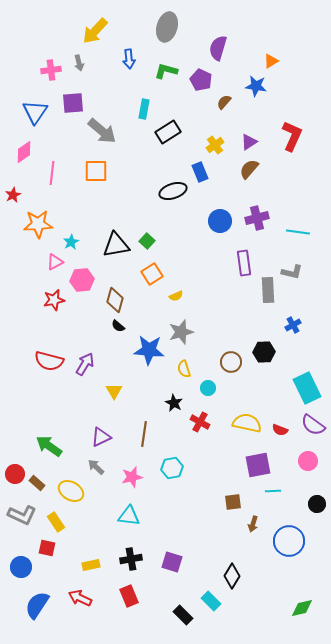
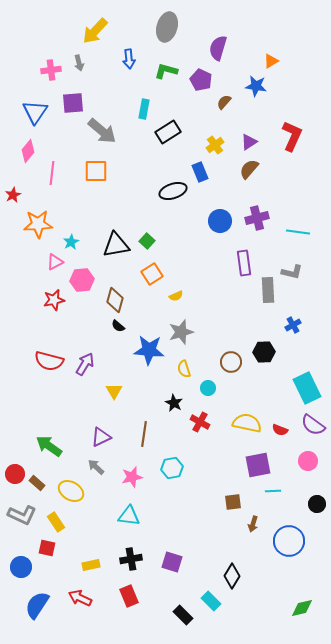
pink diamond at (24, 152): moved 4 px right, 1 px up; rotated 15 degrees counterclockwise
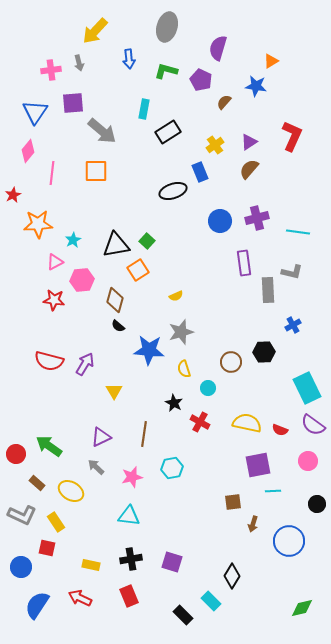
cyan star at (71, 242): moved 2 px right, 2 px up
orange square at (152, 274): moved 14 px left, 4 px up
red star at (54, 300): rotated 20 degrees clockwise
red circle at (15, 474): moved 1 px right, 20 px up
yellow rectangle at (91, 565): rotated 24 degrees clockwise
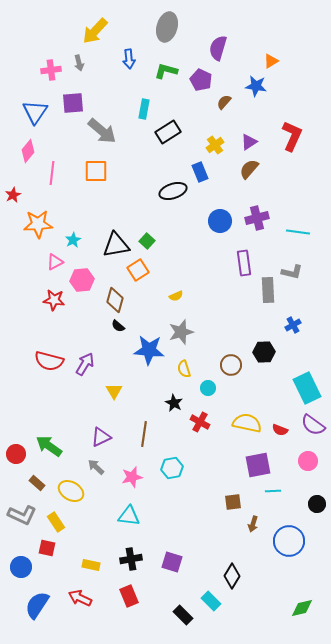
brown circle at (231, 362): moved 3 px down
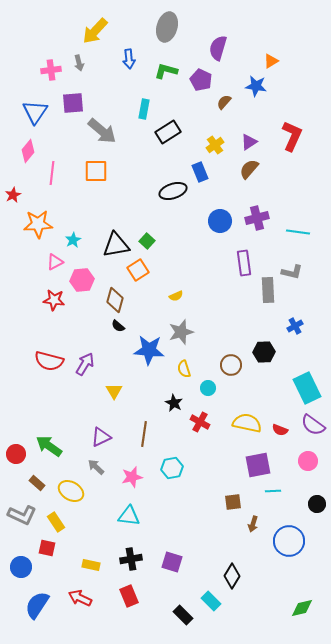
blue cross at (293, 325): moved 2 px right, 1 px down
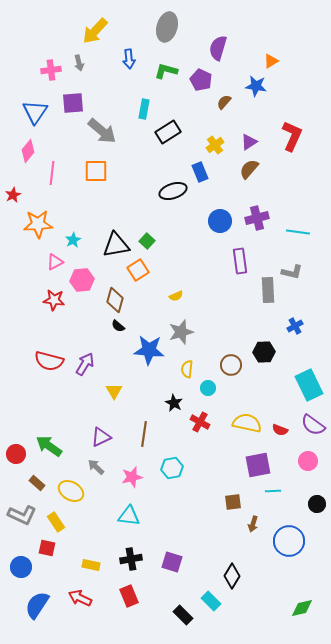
purple rectangle at (244, 263): moved 4 px left, 2 px up
yellow semicircle at (184, 369): moved 3 px right; rotated 24 degrees clockwise
cyan rectangle at (307, 388): moved 2 px right, 3 px up
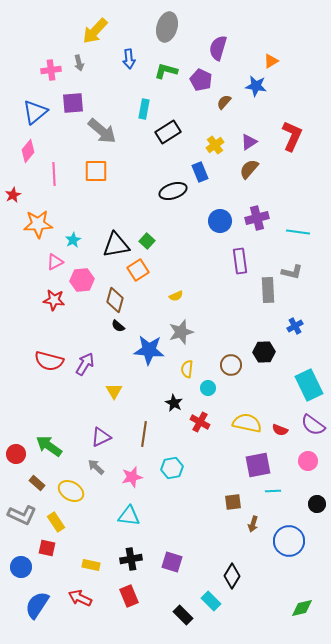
blue triangle at (35, 112): rotated 16 degrees clockwise
pink line at (52, 173): moved 2 px right, 1 px down; rotated 10 degrees counterclockwise
